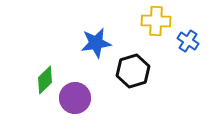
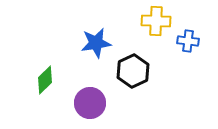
blue cross: rotated 25 degrees counterclockwise
black hexagon: rotated 8 degrees counterclockwise
purple circle: moved 15 px right, 5 px down
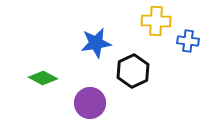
green diamond: moved 2 px left, 2 px up; rotated 72 degrees clockwise
